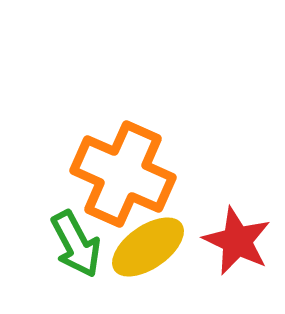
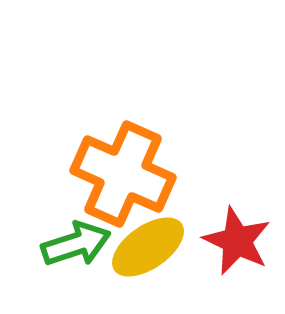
green arrow: rotated 80 degrees counterclockwise
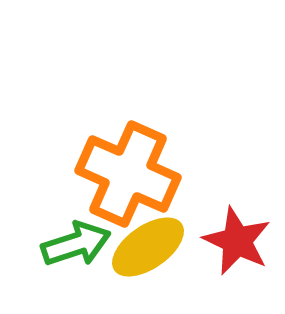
orange cross: moved 5 px right
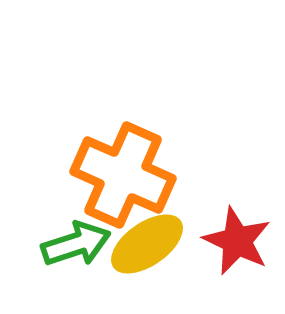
orange cross: moved 5 px left, 1 px down
yellow ellipse: moved 1 px left, 3 px up
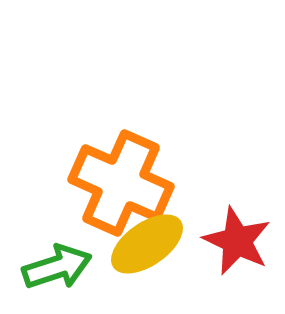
orange cross: moved 2 px left, 8 px down
green arrow: moved 19 px left, 23 px down
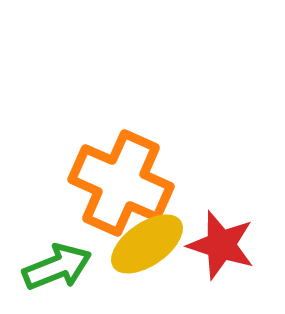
red star: moved 16 px left, 4 px down; rotated 8 degrees counterclockwise
green arrow: rotated 4 degrees counterclockwise
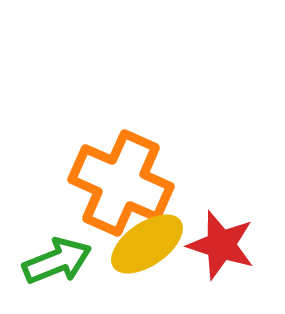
green arrow: moved 6 px up
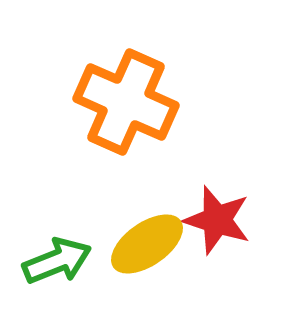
orange cross: moved 5 px right, 81 px up
red star: moved 4 px left, 25 px up
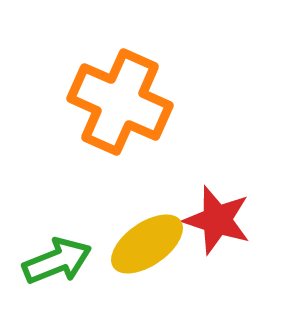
orange cross: moved 6 px left
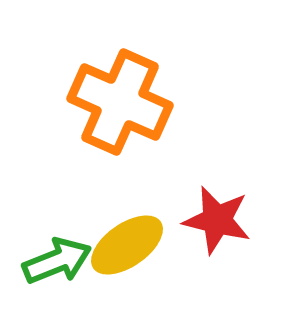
red star: rotated 4 degrees counterclockwise
yellow ellipse: moved 20 px left, 1 px down
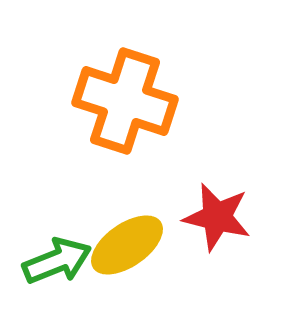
orange cross: moved 5 px right, 1 px up; rotated 6 degrees counterclockwise
red star: moved 3 px up
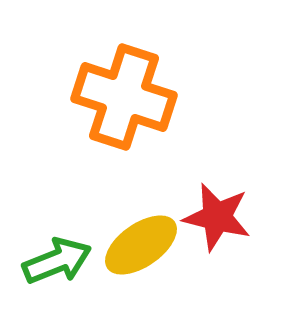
orange cross: moved 1 px left, 4 px up
yellow ellipse: moved 14 px right
